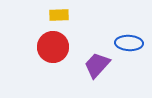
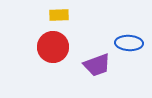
purple trapezoid: rotated 152 degrees counterclockwise
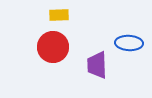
purple trapezoid: rotated 108 degrees clockwise
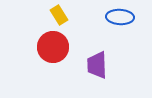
yellow rectangle: rotated 60 degrees clockwise
blue ellipse: moved 9 px left, 26 px up
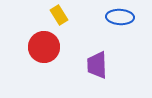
red circle: moved 9 px left
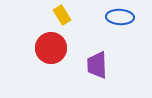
yellow rectangle: moved 3 px right
red circle: moved 7 px right, 1 px down
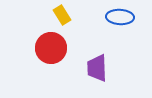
purple trapezoid: moved 3 px down
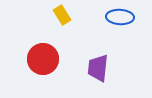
red circle: moved 8 px left, 11 px down
purple trapezoid: moved 1 px right; rotated 8 degrees clockwise
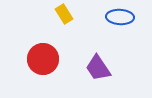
yellow rectangle: moved 2 px right, 1 px up
purple trapezoid: rotated 40 degrees counterclockwise
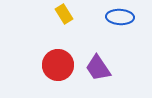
red circle: moved 15 px right, 6 px down
